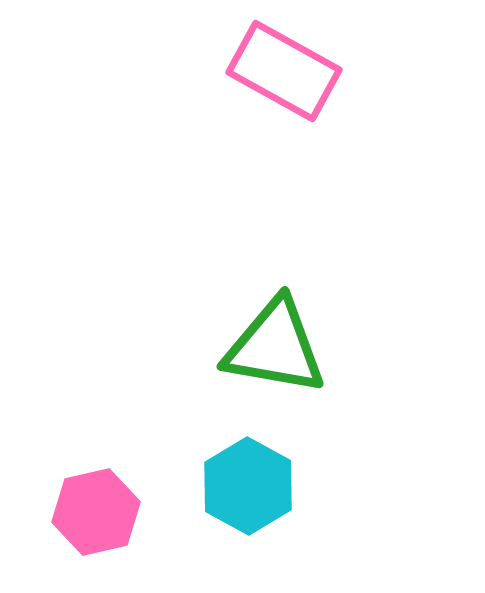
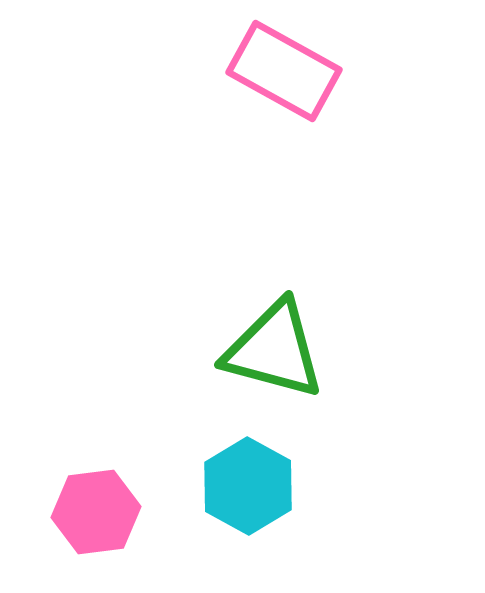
green triangle: moved 1 px left, 3 px down; rotated 5 degrees clockwise
pink hexagon: rotated 6 degrees clockwise
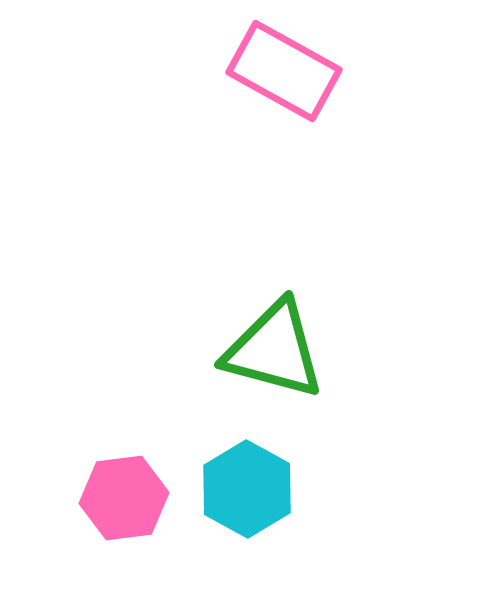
cyan hexagon: moved 1 px left, 3 px down
pink hexagon: moved 28 px right, 14 px up
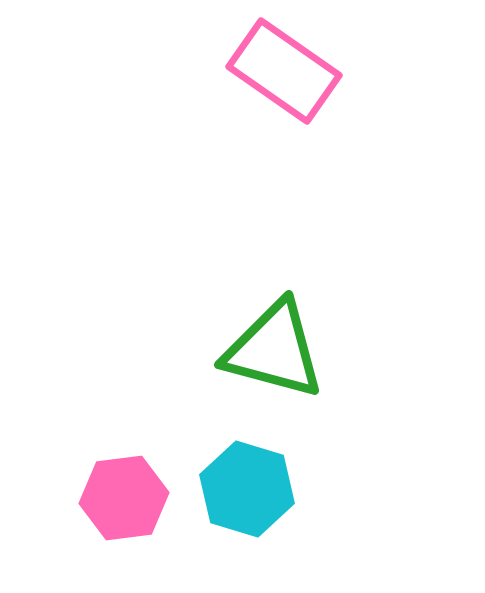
pink rectangle: rotated 6 degrees clockwise
cyan hexagon: rotated 12 degrees counterclockwise
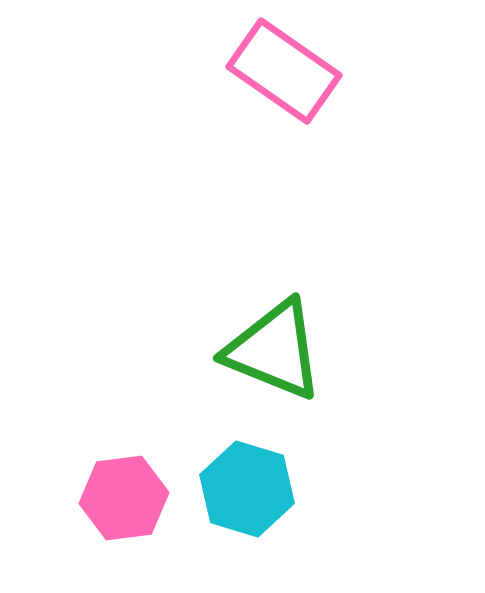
green triangle: rotated 7 degrees clockwise
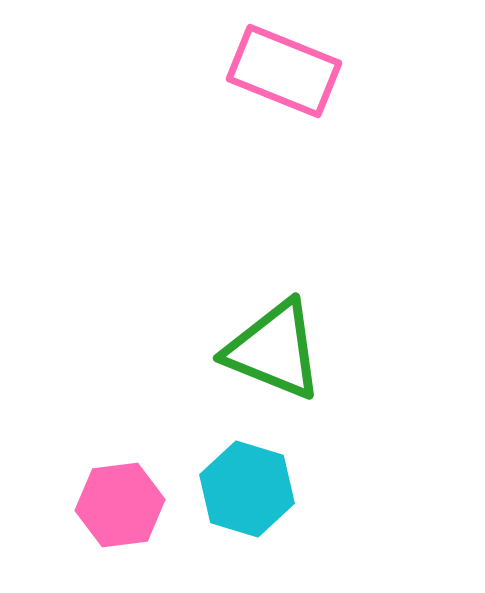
pink rectangle: rotated 13 degrees counterclockwise
pink hexagon: moved 4 px left, 7 px down
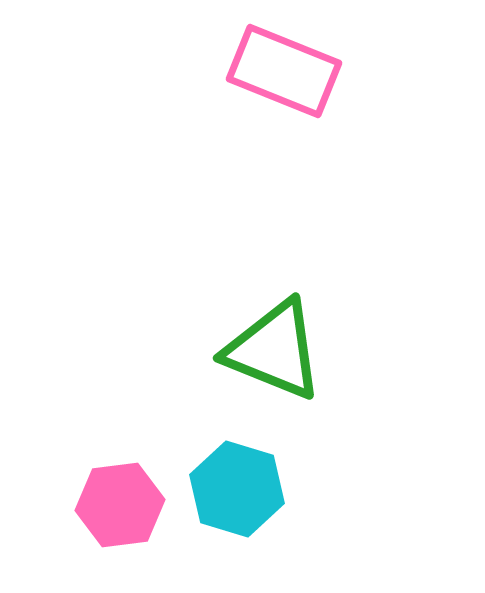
cyan hexagon: moved 10 px left
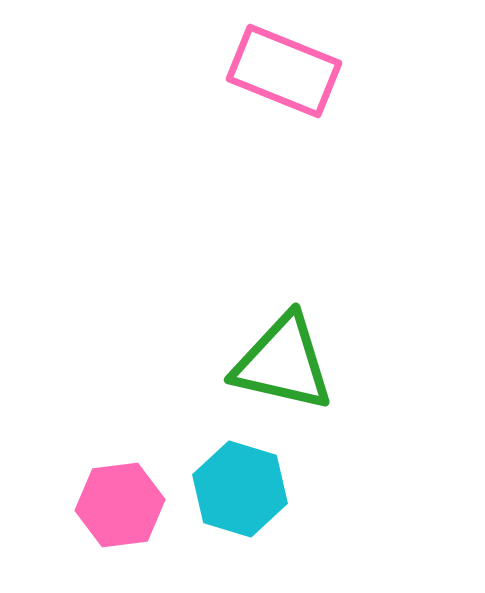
green triangle: moved 9 px right, 13 px down; rotated 9 degrees counterclockwise
cyan hexagon: moved 3 px right
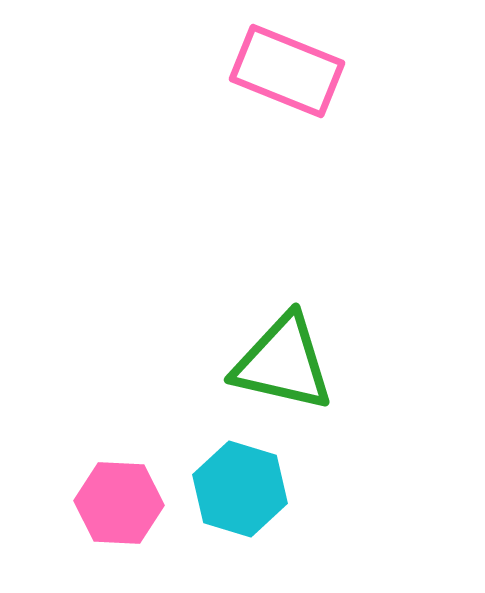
pink rectangle: moved 3 px right
pink hexagon: moved 1 px left, 2 px up; rotated 10 degrees clockwise
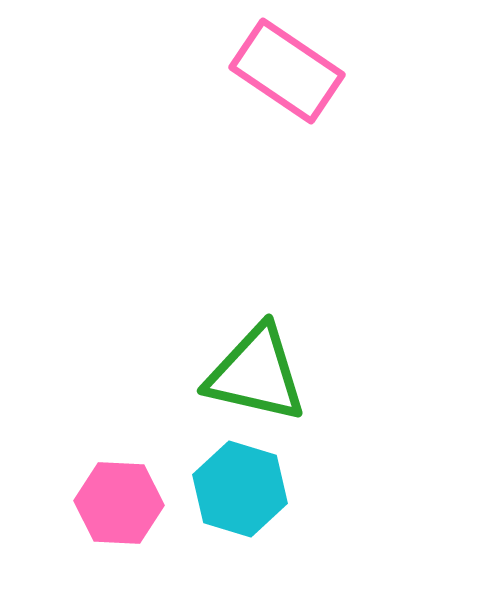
pink rectangle: rotated 12 degrees clockwise
green triangle: moved 27 px left, 11 px down
